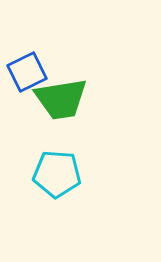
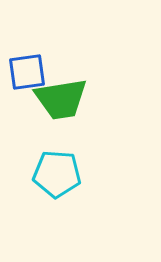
blue square: rotated 18 degrees clockwise
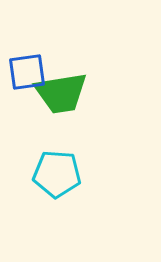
green trapezoid: moved 6 px up
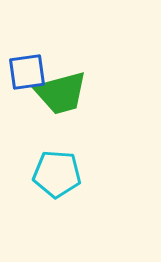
green trapezoid: rotated 6 degrees counterclockwise
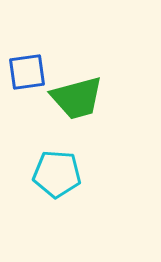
green trapezoid: moved 16 px right, 5 px down
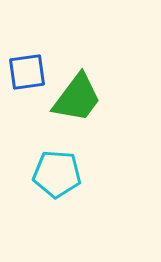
green trapezoid: rotated 38 degrees counterclockwise
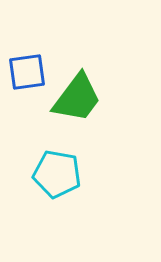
cyan pentagon: rotated 6 degrees clockwise
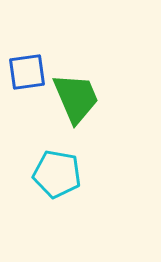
green trapezoid: moved 1 px left; rotated 60 degrees counterclockwise
